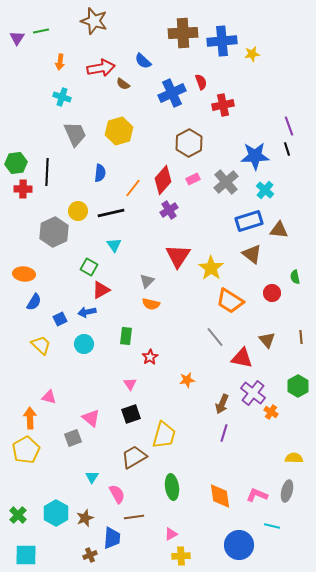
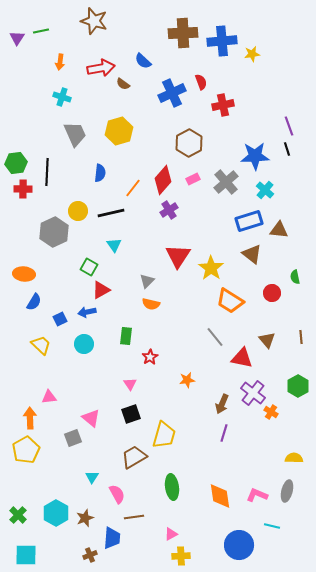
pink triangle at (49, 397): rotated 21 degrees counterclockwise
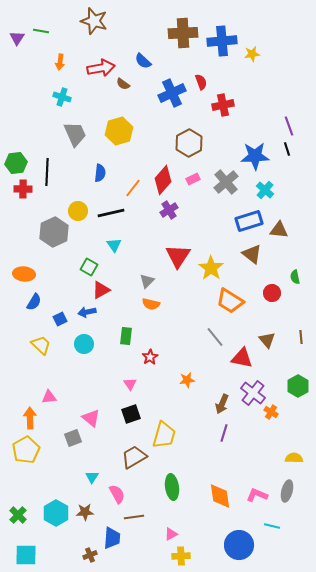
green line at (41, 31): rotated 21 degrees clockwise
brown star at (85, 518): moved 6 px up; rotated 18 degrees clockwise
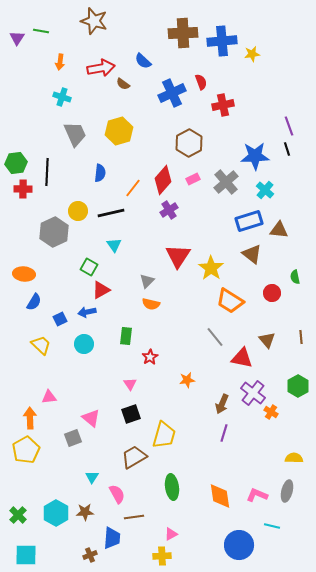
yellow cross at (181, 556): moved 19 px left
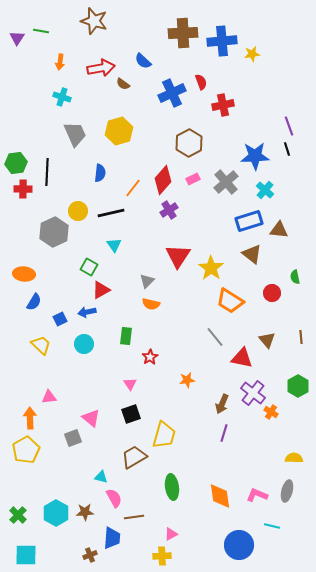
cyan triangle at (92, 477): moved 9 px right; rotated 48 degrees counterclockwise
pink semicircle at (117, 494): moved 3 px left, 4 px down
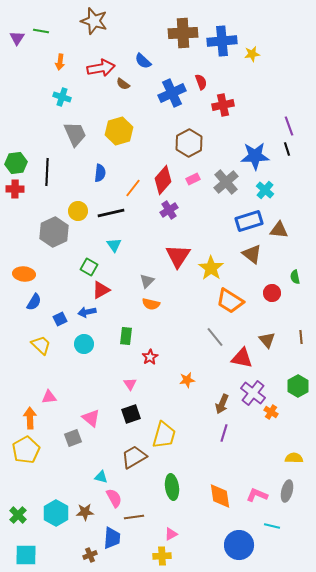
red cross at (23, 189): moved 8 px left
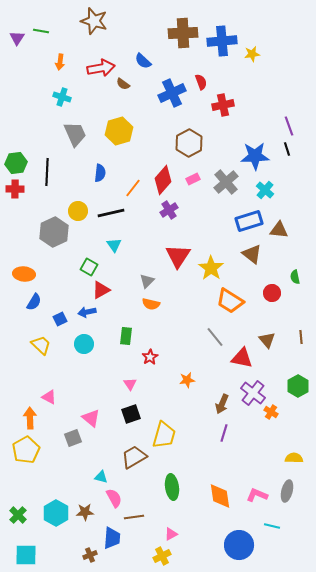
pink triangle at (49, 397): rotated 35 degrees clockwise
yellow cross at (162, 556): rotated 24 degrees counterclockwise
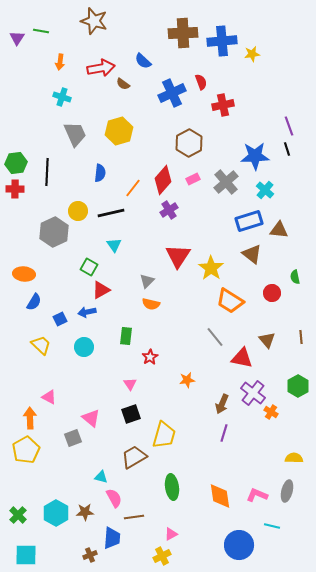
cyan circle at (84, 344): moved 3 px down
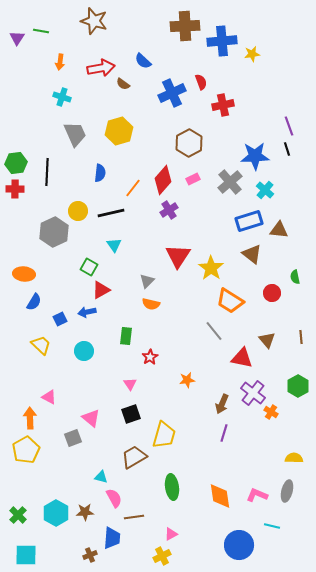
brown cross at (183, 33): moved 2 px right, 7 px up
gray cross at (226, 182): moved 4 px right
gray line at (215, 337): moved 1 px left, 6 px up
cyan circle at (84, 347): moved 4 px down
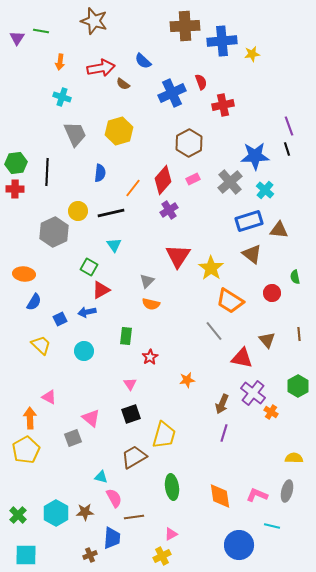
brown line at (301, 337): moved 2 px left, 3 px up
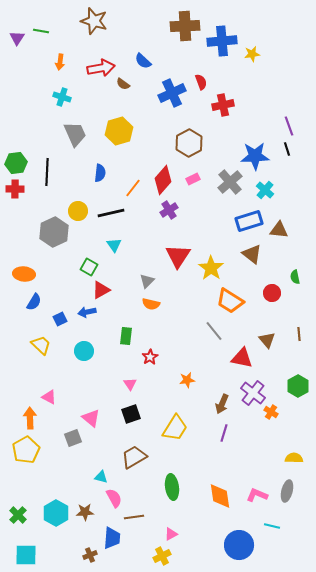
yellow trapezoid at (164, 435): moved 11 px right, 7 px up; rotated 16 degrees clockwise
